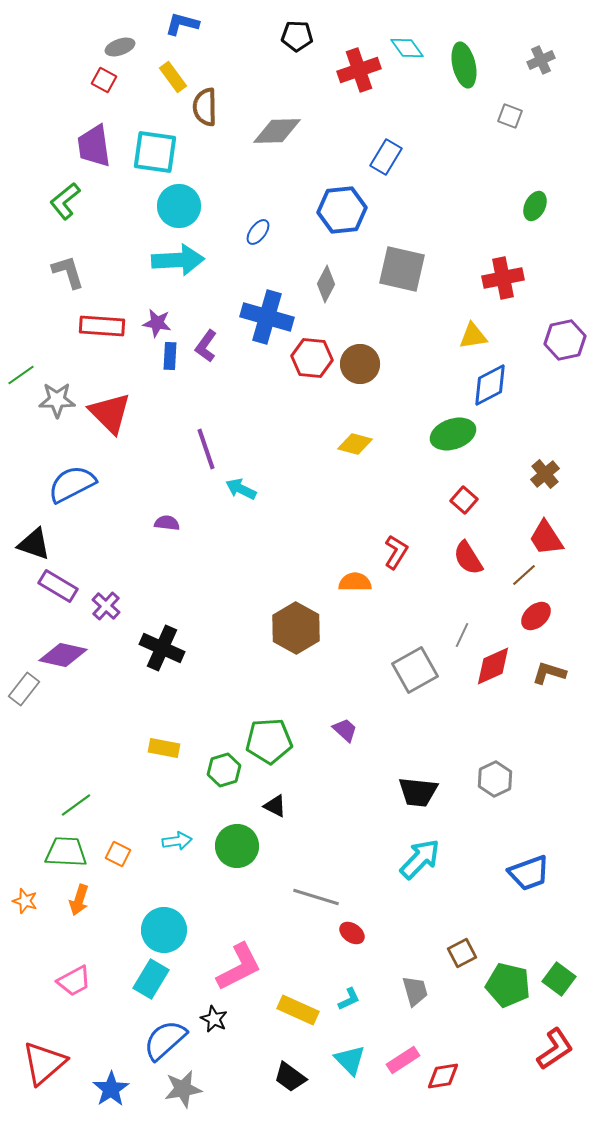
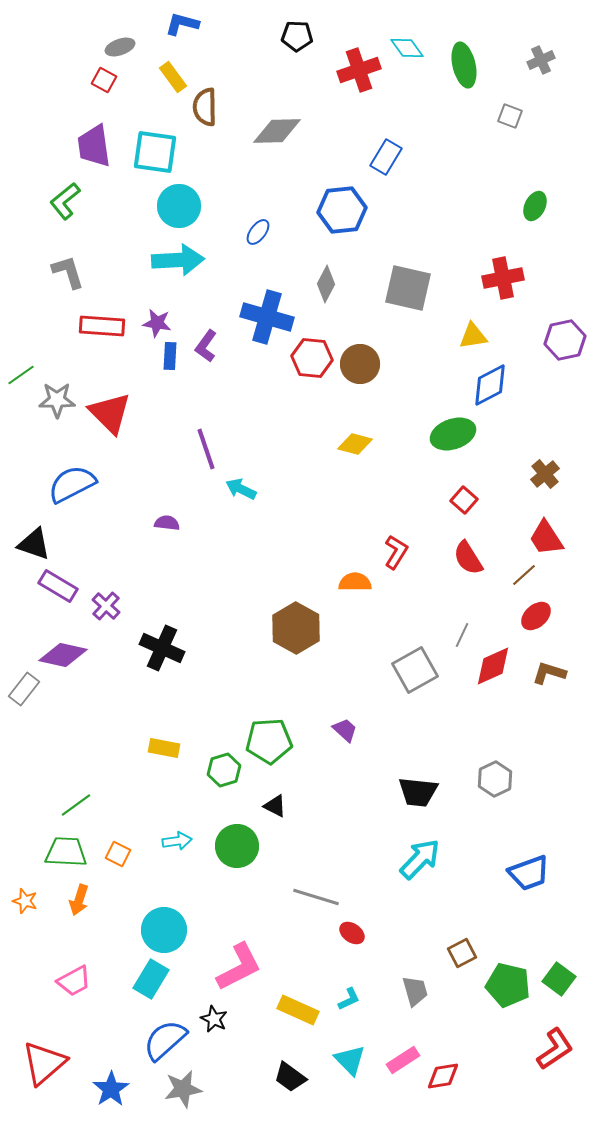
gray square at (402, 269): moved 6 px right, 19 px down
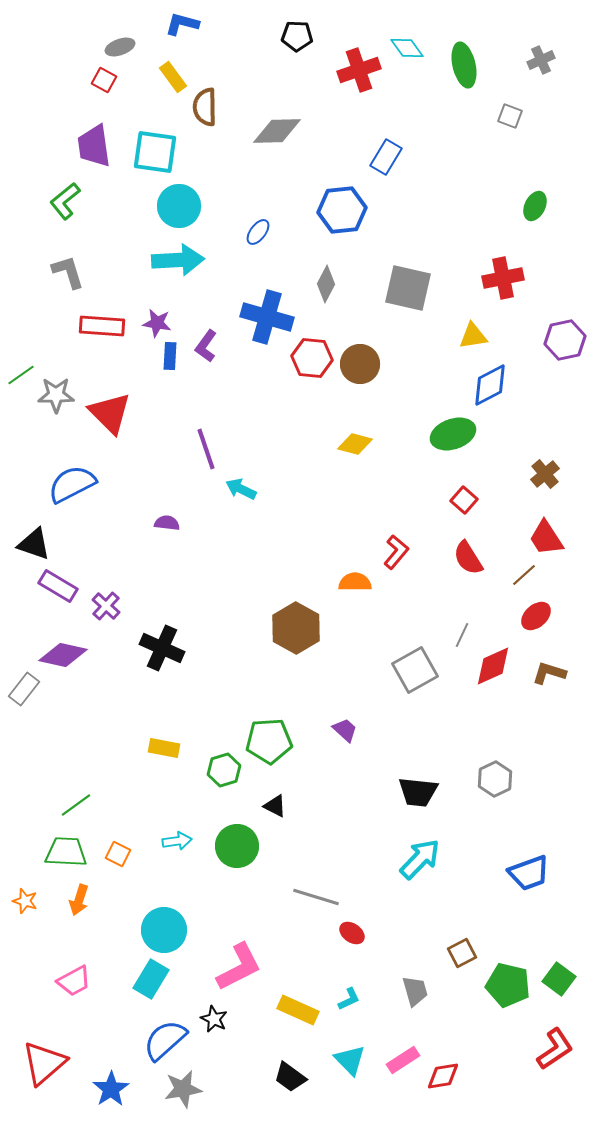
gray star at (57, 400): moved 1 px left, 5 px up
red L-shape at (396, 552): rotated 8 degrees clockwise
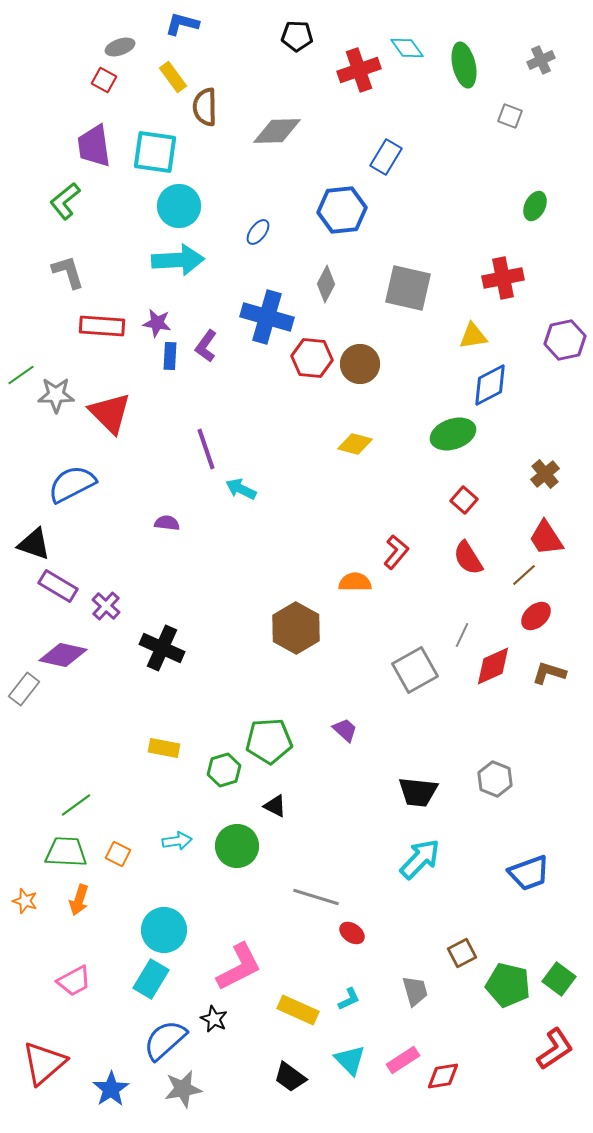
gray hexagon at (495, 779): rotated 12 degrees counterclockwise
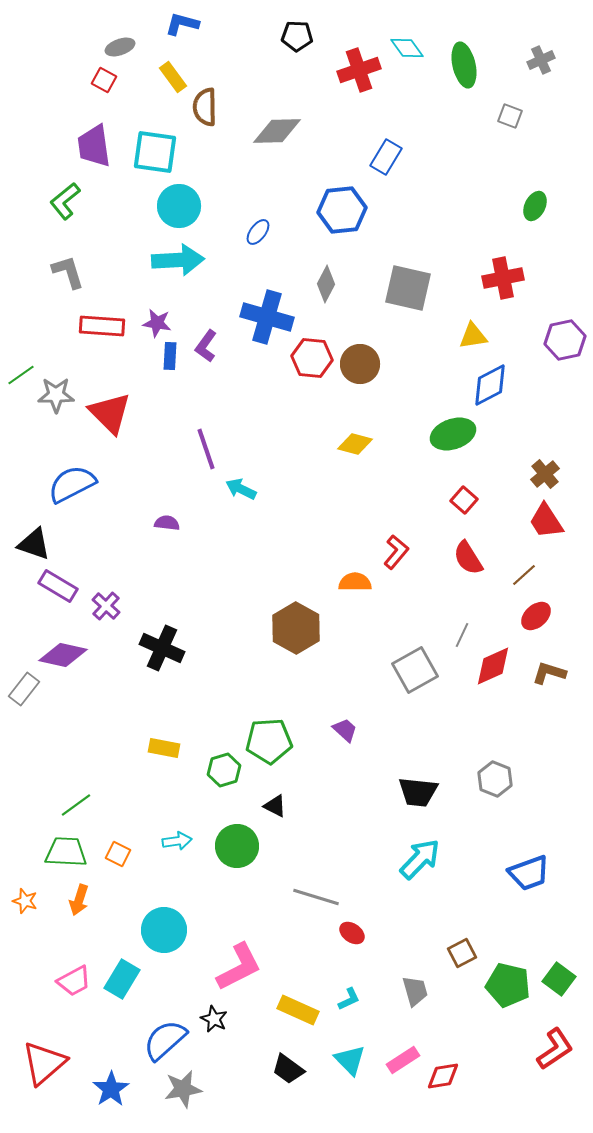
red trapezoid at (546, 538): moved 17 px up
cyan rectangle at (151, 979): moved 29 px left
black trapezoid at (290, 1077): moved 2 px left, 8 px up
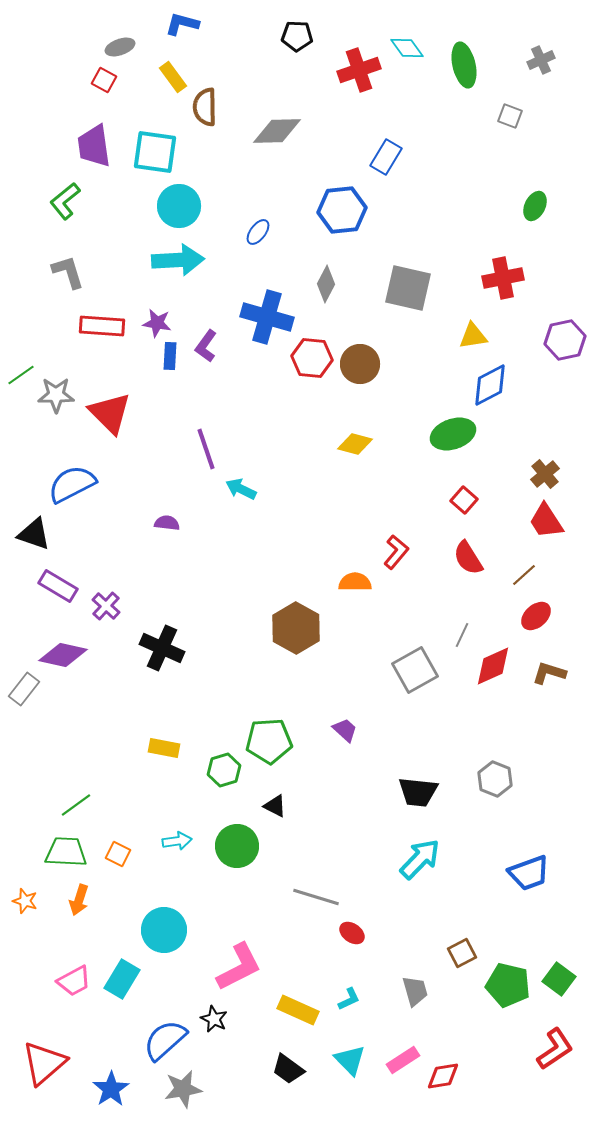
black triangle at (34, 544): moved 10 px up
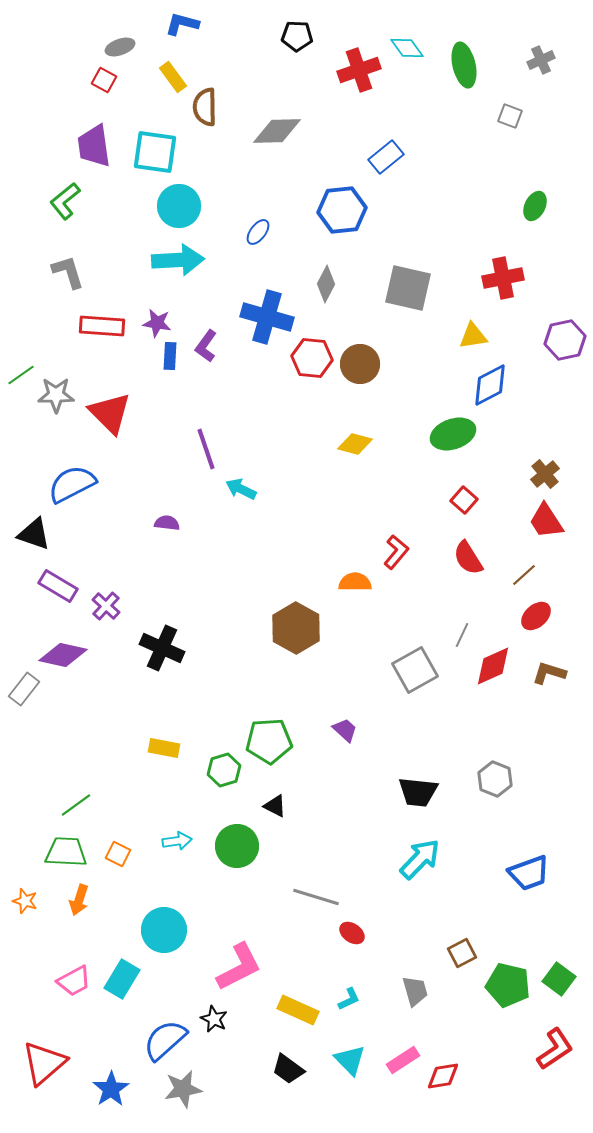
blue rectangle at (386, 157): rotated 20 degrees clockwise
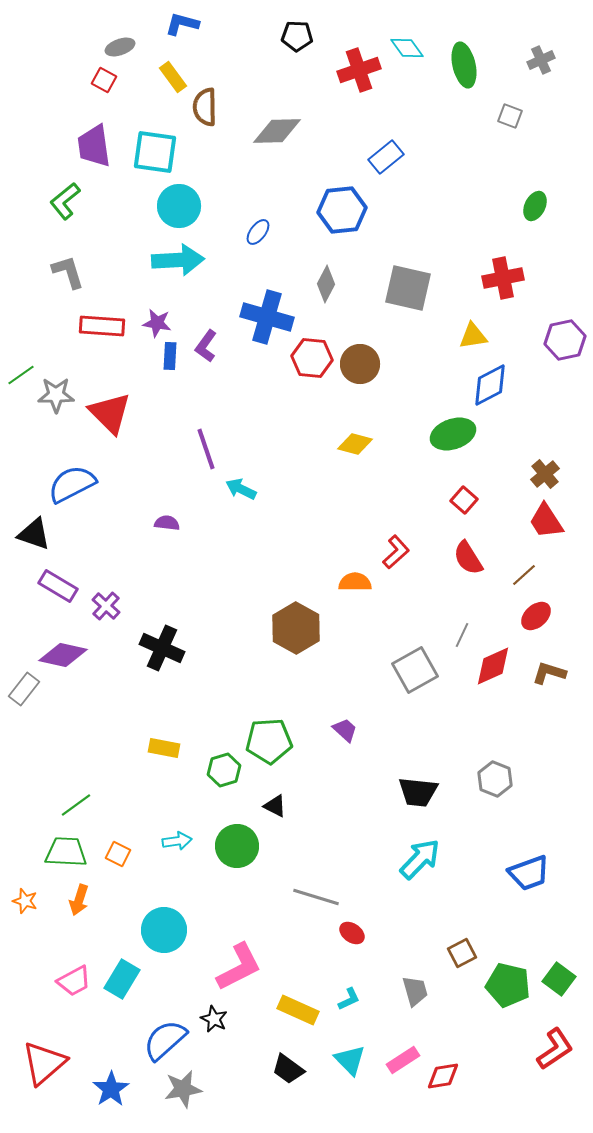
red L-shape at (396, 552): rotated 8 degrees clockwise
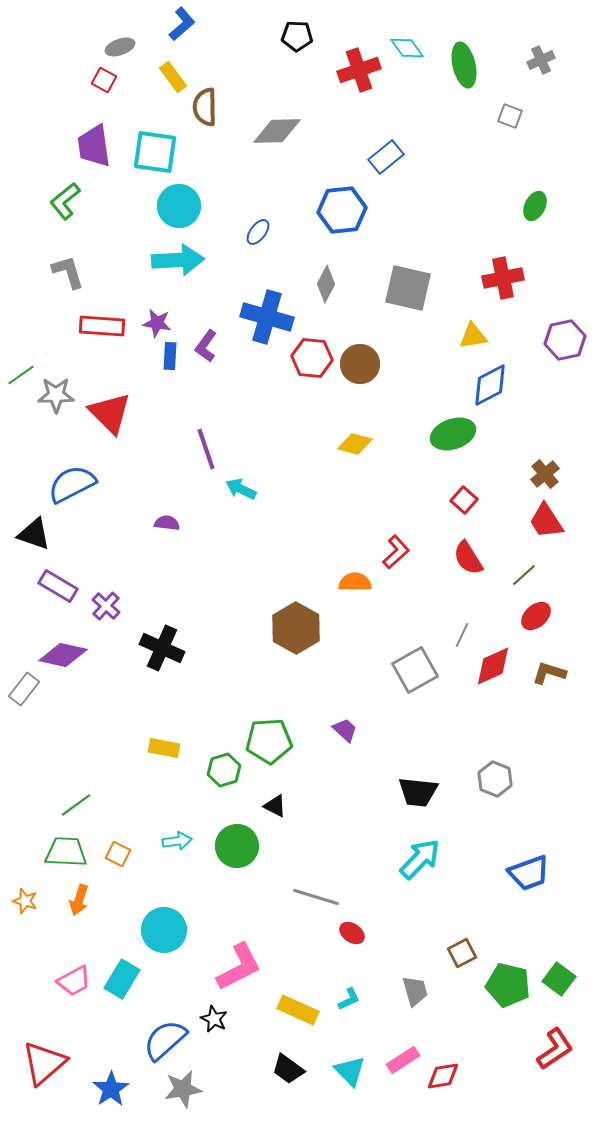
blue L-shape at (182, 24): rotated 124 degrees clockwise
cyan triangle at (350, 1060): moved 11 px down
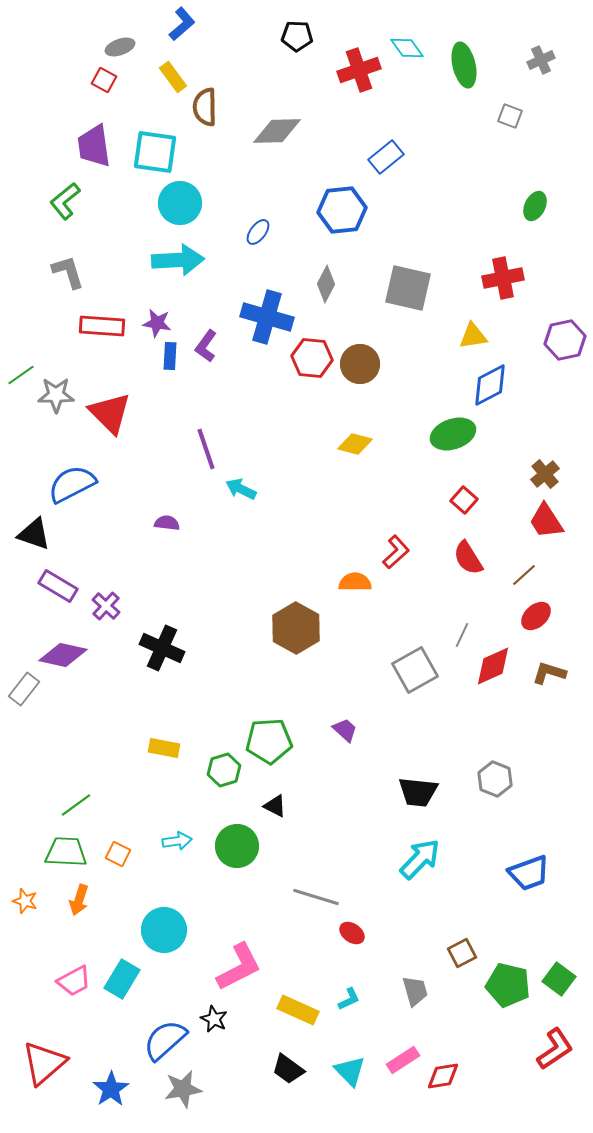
cyan circle at (179, 206): moved 1 px right, 3 px up
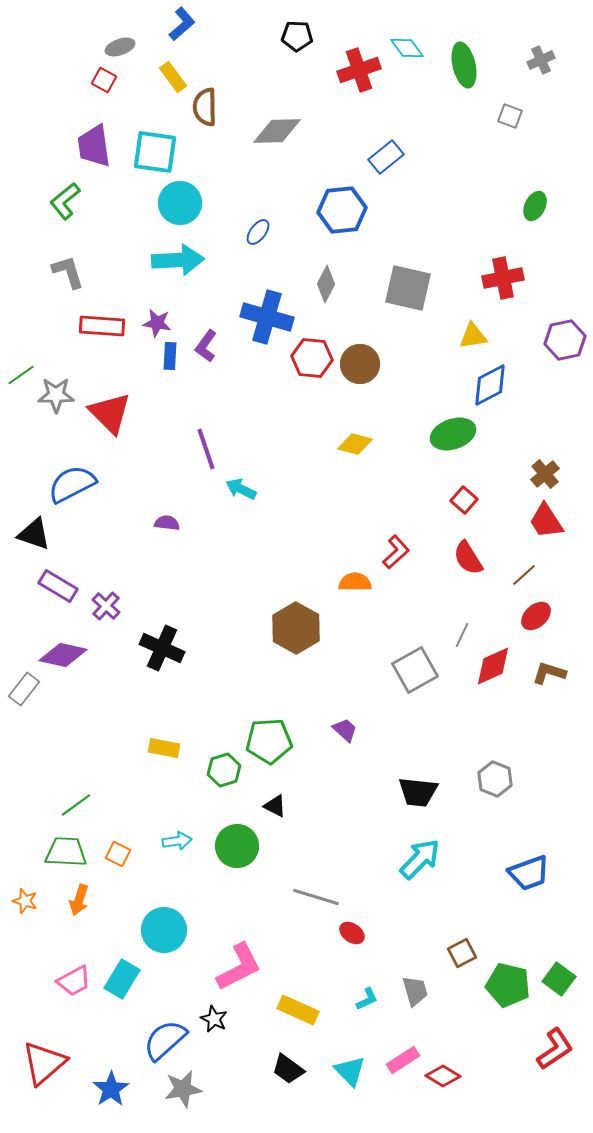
cyan L-shape at (349, 999): moved 18 px right
red diamond at (443, 1076): rotated 40 degrees clockwise
